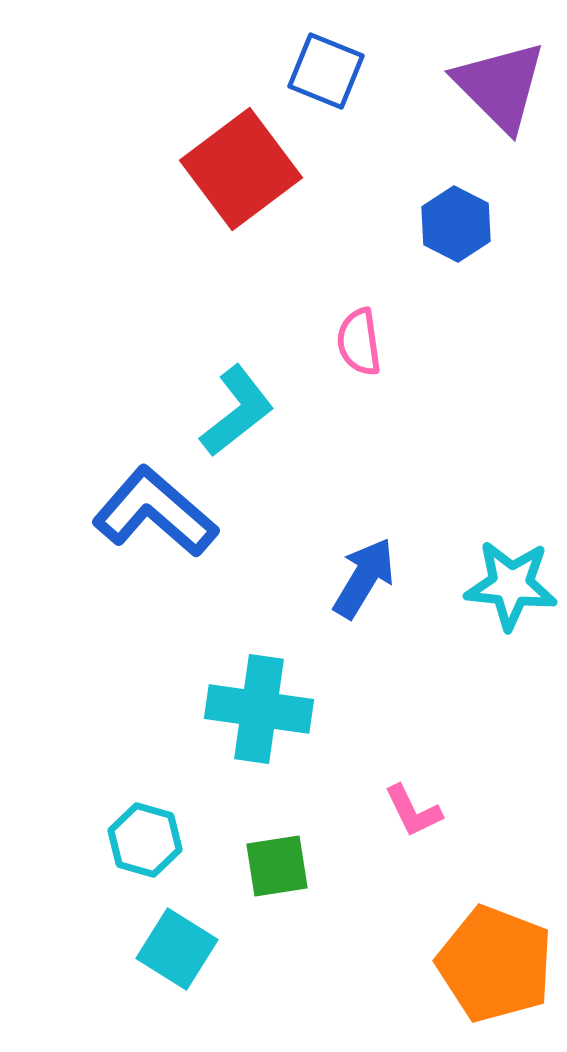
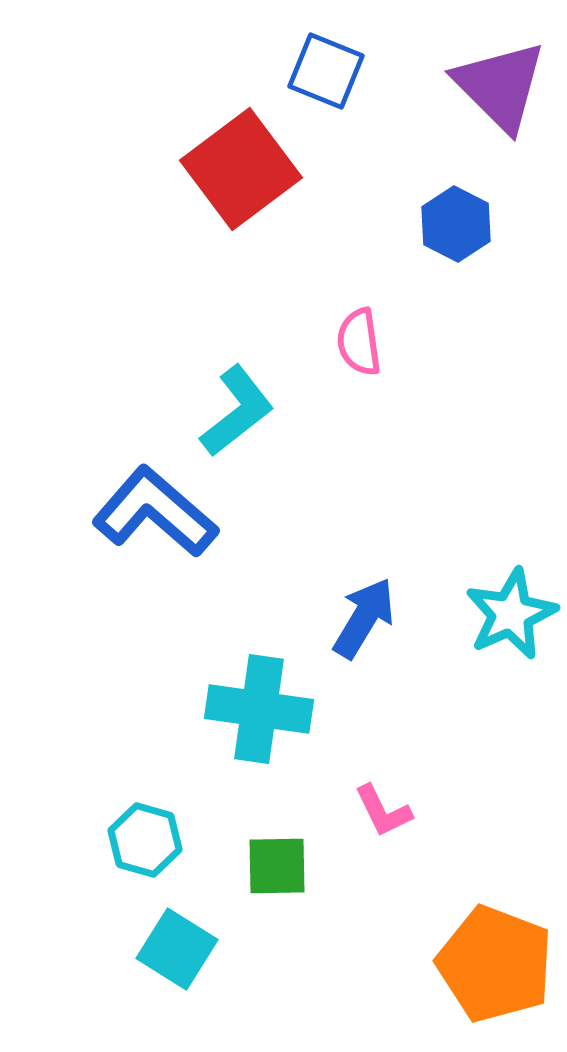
blue arrow: moved 40 px down
cyan star: moved 29 px down; rotated 30 degrees counterclockwise
pink L-shape: moved 30 px left
green square: rotated 8 degrees clockwise
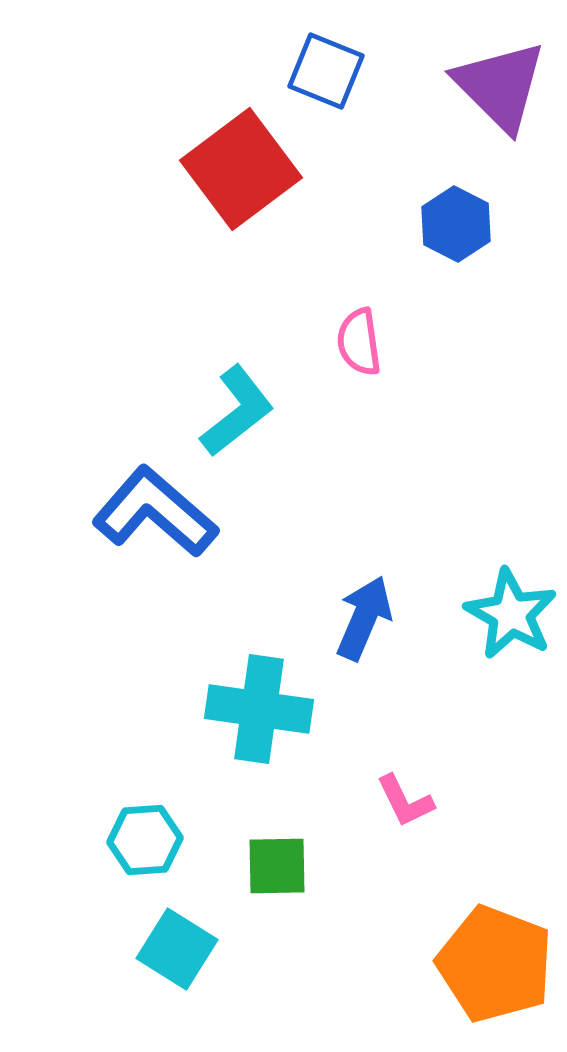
cyan star: rotated 18 degrees counterclockwise
blue arrow: rotated 8 degrees counterclockwise
pink L-shape: moved 22 px right, 10 px up
cyan hexagon: rotated 20 degrees counterclockwise
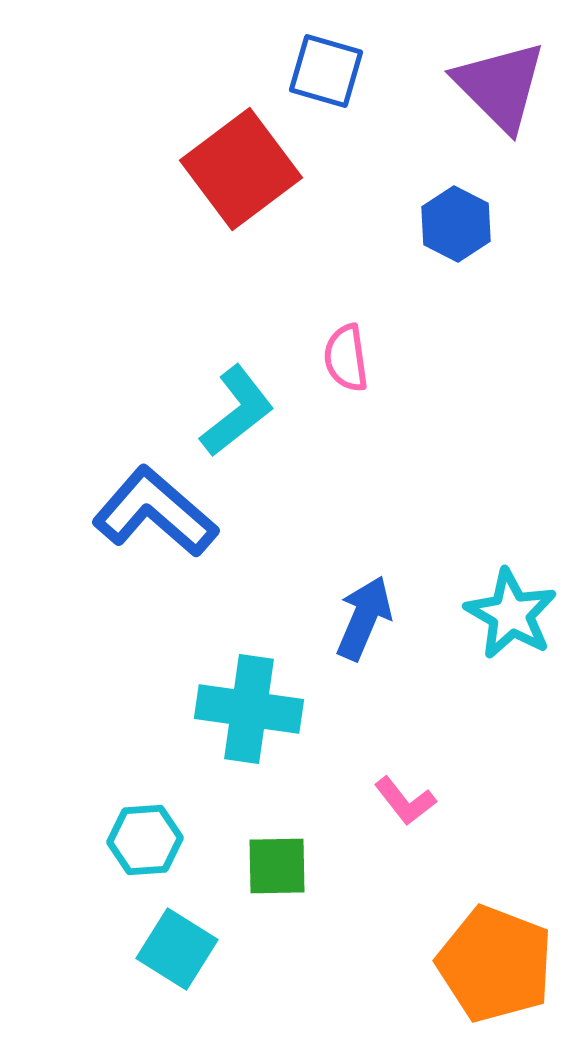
blue square: rotated 6 degrees counterclockwise
pink semicircle: moved 13 px left, 16 px down
cyan cross: moved 10 px left
pink L-shape: rotated 12 degrees counterclockwise
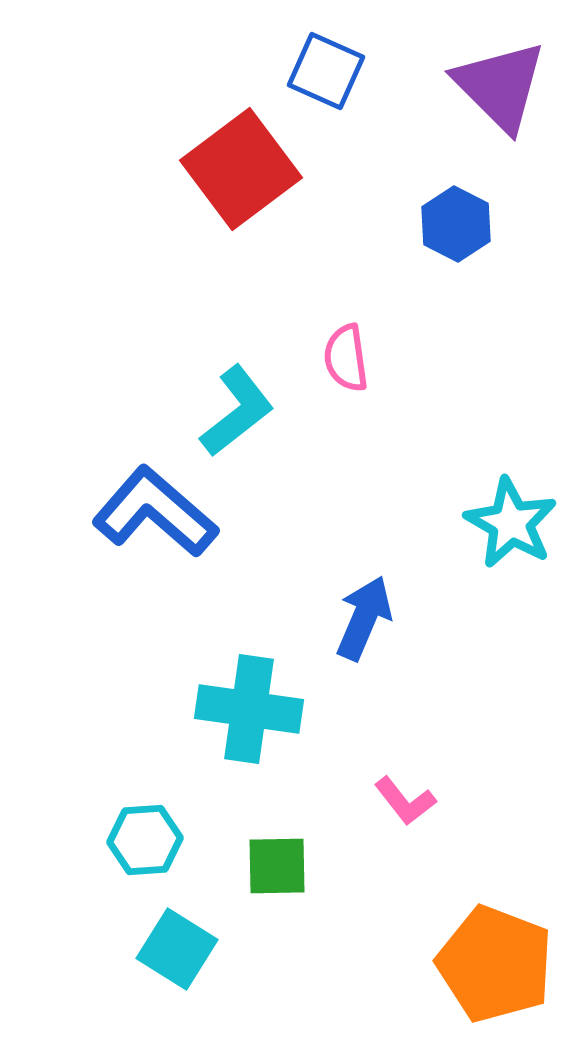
blue square: rotated 8 degrees clockwise
cyan star: moved 91 px up
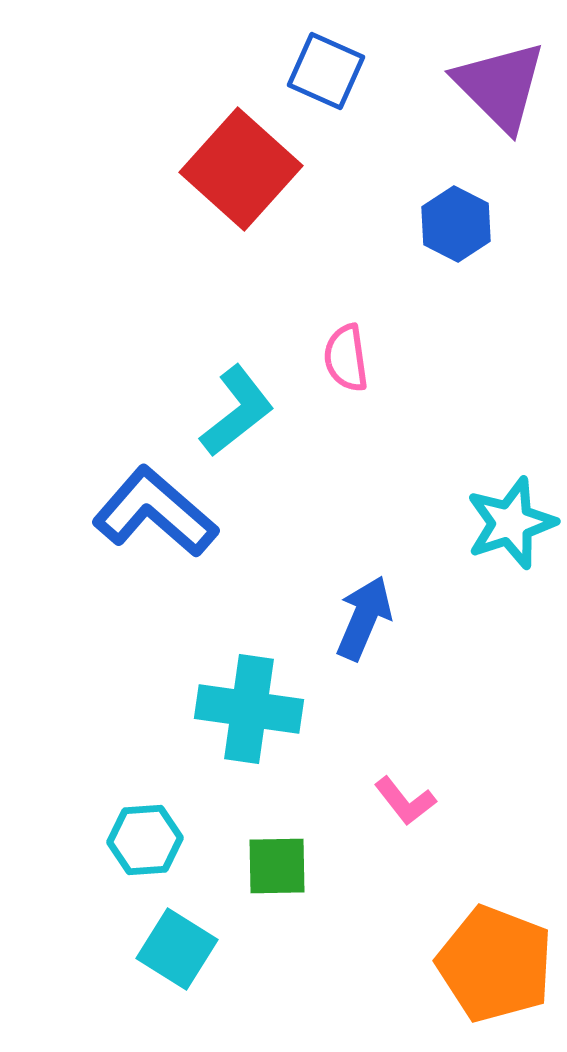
red square: rotated 11 degrees counterclockwise
cyan star: rotated 24 degrees clockwise
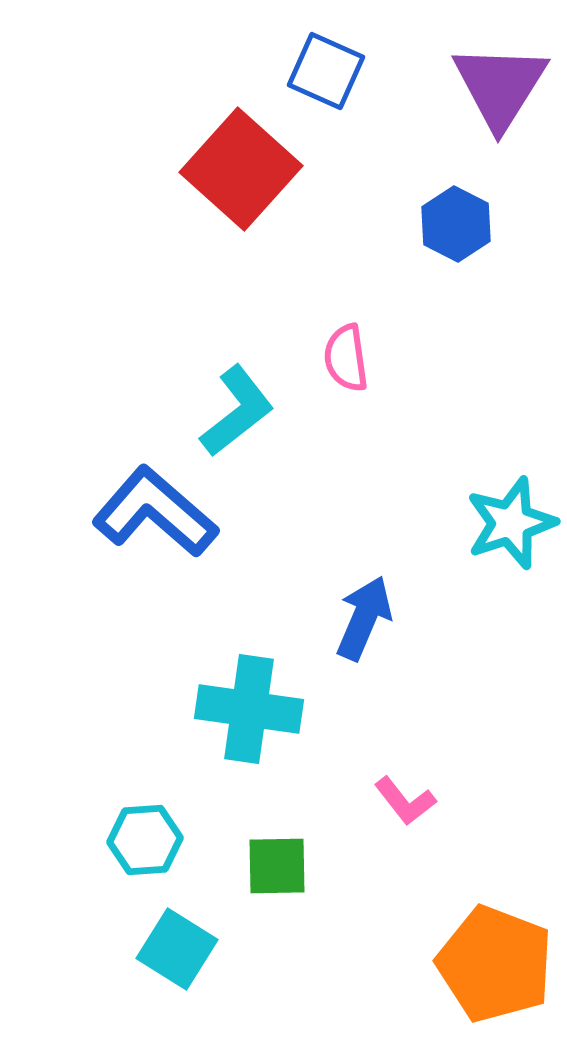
purple triangle: rotated 17 degrees clockwise
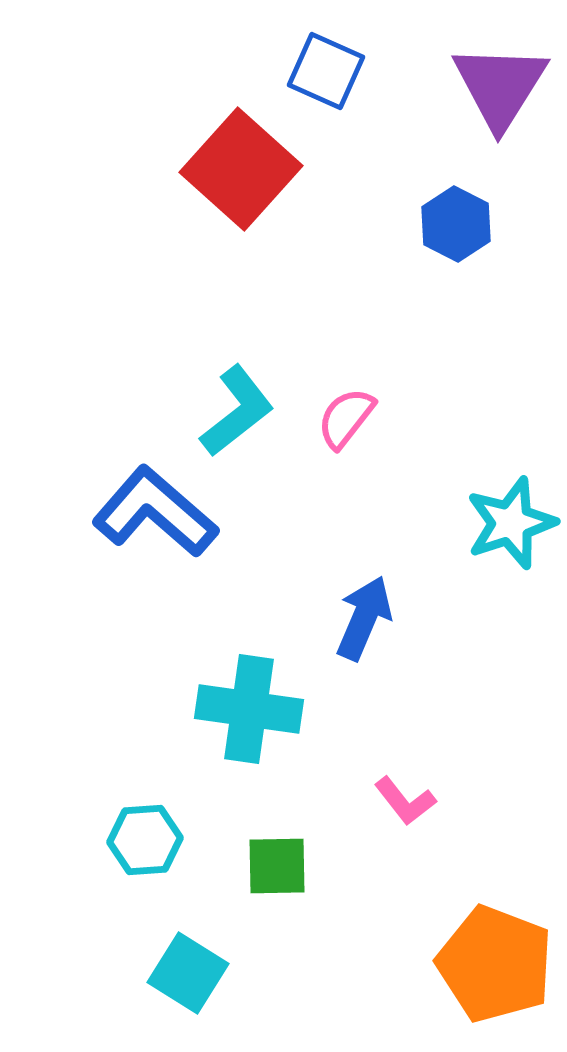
pink semicircle: moved 60 px down; rotated 46 degrees clockwise
cyan square: moved 11 px right, 24 px down
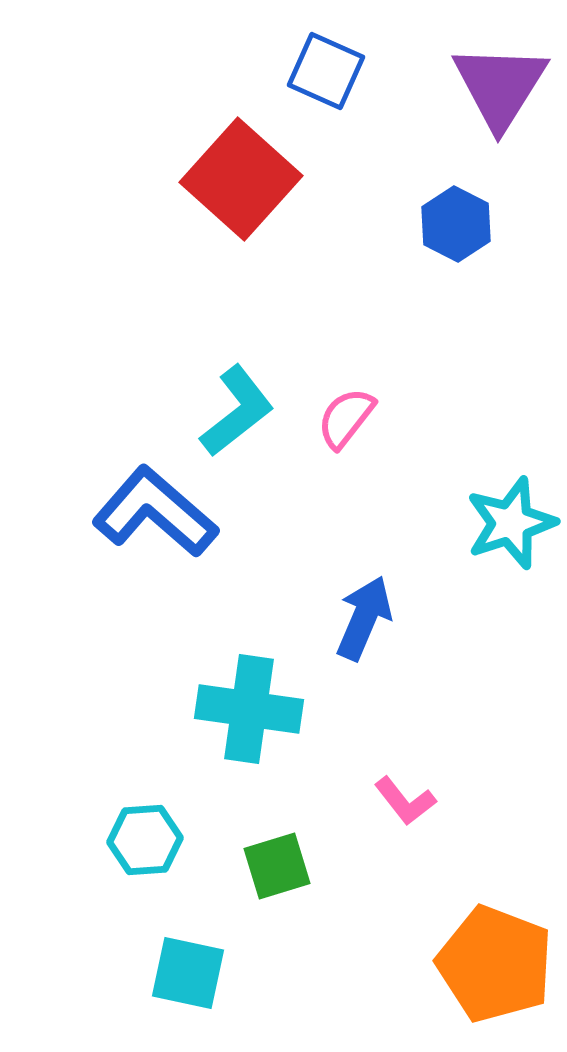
red square: moved 10 px down
green square: rotated 16 degrees counterclockwise
cyan square: rotated 20 degrees counterclockwise
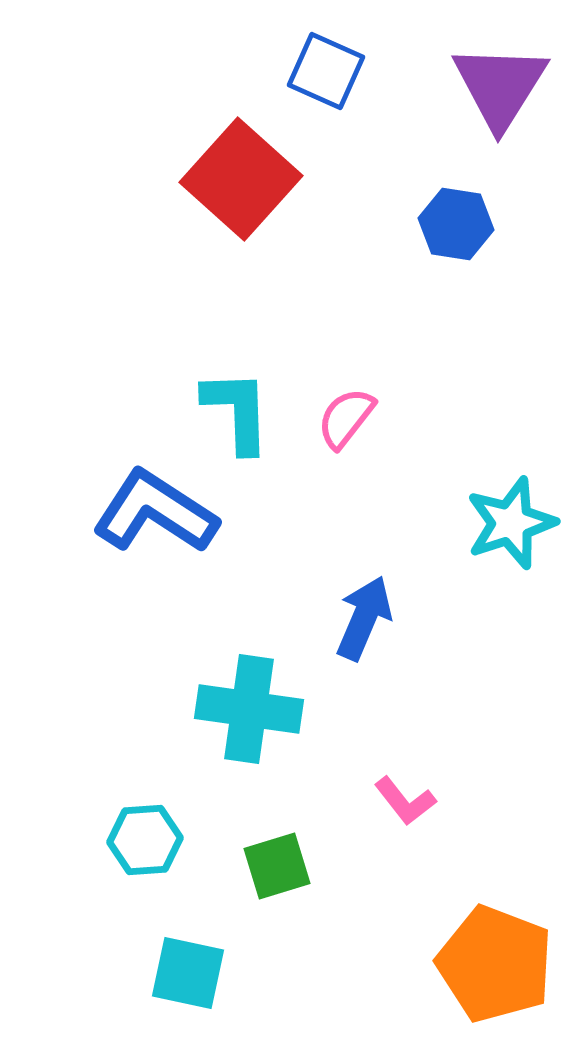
blue hexagon: rotated 18 degrees counterclockwise
cyan L-shape: rotated 54 degrees counterclockwise
blue L-shape: rotated 8 degrees counterclockwise
